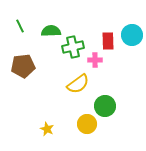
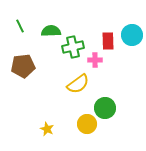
green circle: moved 2 px down
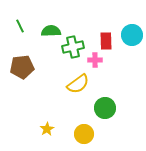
red rectangle: moved 2 px left
brown pentagon: moved 1 px left, 1 px down
yellow circle: moved 3 px left, 10 px down
yellow star: rotated 16 degrees clockwise
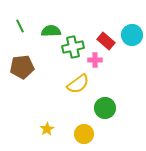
red rectangle: rotated 48 degrees counterclockwise
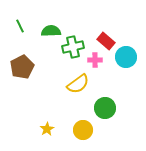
cyan circle: moved 6 px left, 22 px down
brown pentagon: rotated 20 degrees counterclockwise
yellow circle: moved 1 px left, 4 px up
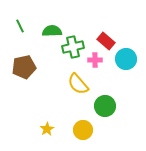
green semicircle: moved 1 px right
cyan circle: moved 2 px down
brown pentagon: moved 2 px right; rotated 15 degrees clockwise
yellow semicircle: rotated 85 degrees clockwise
green circle: moved 2 px up
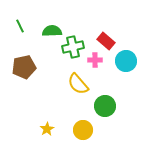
cyan circle: moved 2 px down
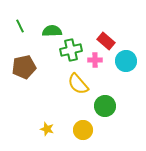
green cross: moved 2 px left, 3 px down
yellow star: rotated 24 degrees counterclockwise
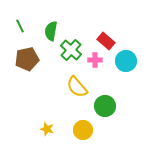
green semicircle: moved 1 px left; rotated 78 degrees counterclockwise
green cross: rotated 35 degrees counterclockwise
brown pentagon: moved 3 px right, 8 px up
yellow semicircle: moved 1 px left, 3 px down
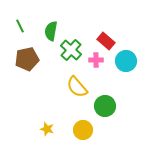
pink cross: moved 1 px right
